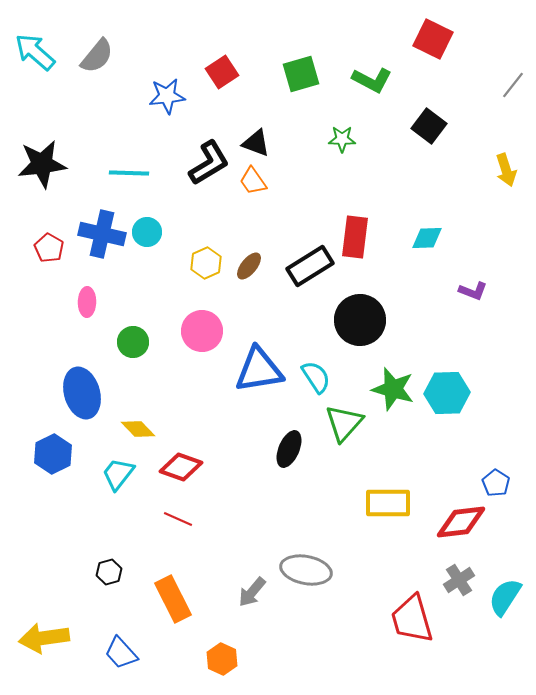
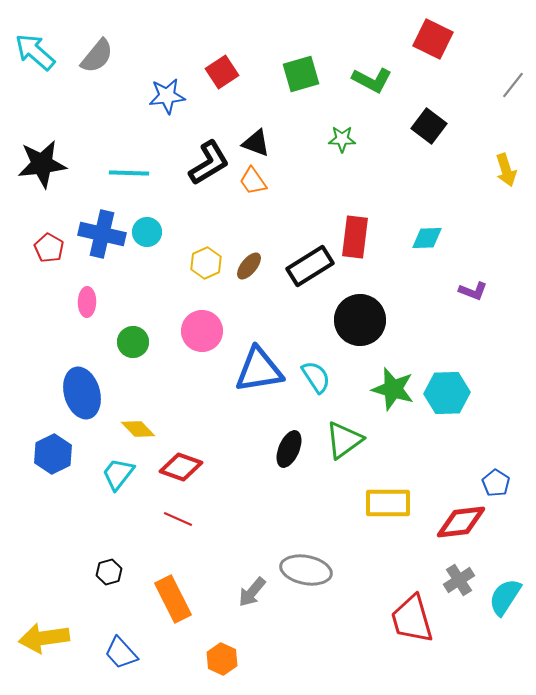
green triangle at (344, 423): moved 17 px down; rotated 12 degrees clockwise
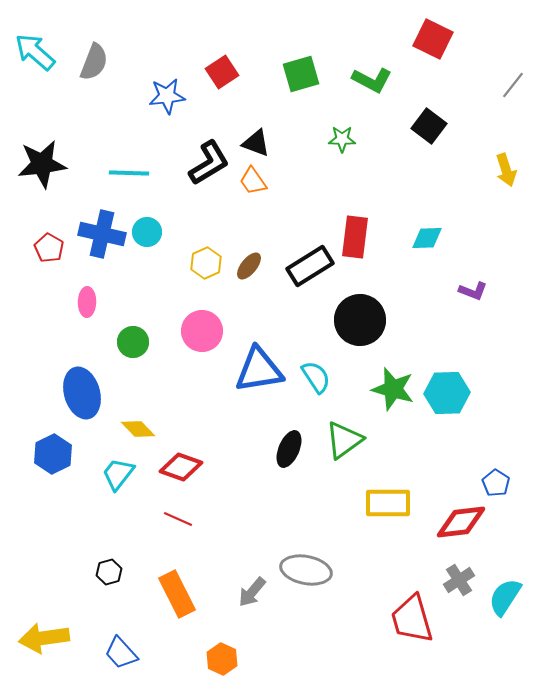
gray semicircle at (97, 56): moved 3 px left, 6 px down; rotated 18 degrees counterclockwise
orange rectangle at (173, 599): moved 4 px right, 5 px up
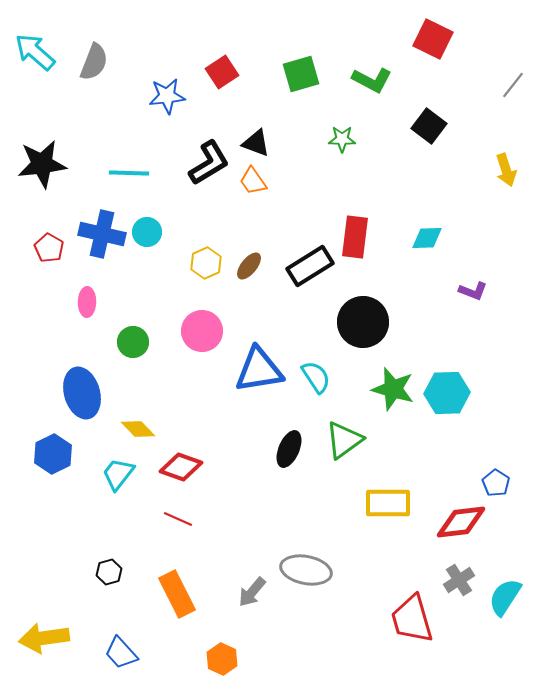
black circle at (360, 320): moved 3 px right, 2 px down
